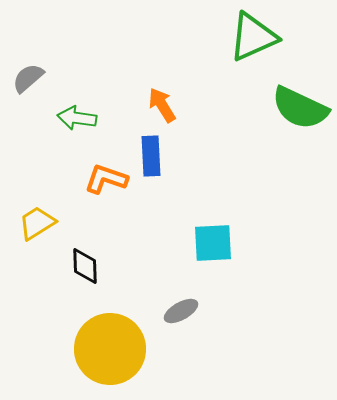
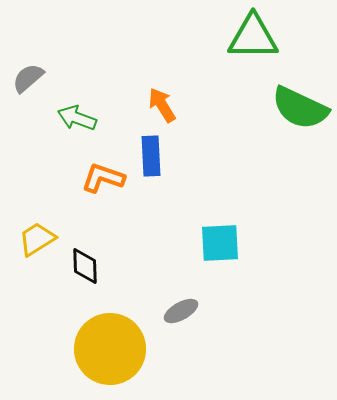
green triangle: rotated 24 degrees clockwise
green arrow: rotated 12 degrees clockwise
orange L-shape: moved 3 px left, 1 px up
yellow trapezoid: moved 16 px down
cyan square: moved 7 px right
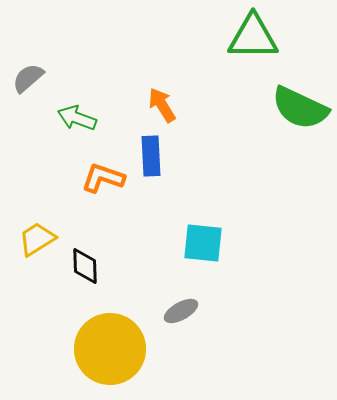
cyan square: moved 17 px left; rotated 9 degrees clockwise
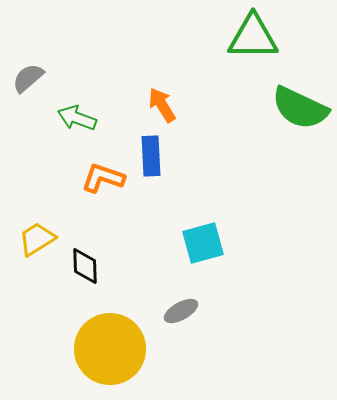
cyan square: rotated 21 degrees counterclockwise
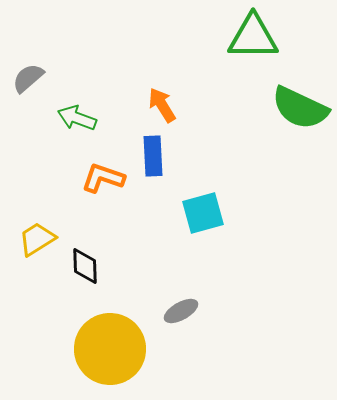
blue rectangle: moved 2 px right
cyan square: moved 30 px up
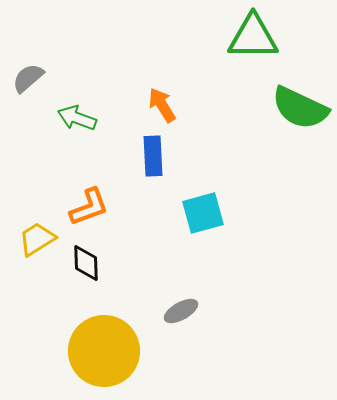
orange L-shape: moved 14 px left, 29 px down; rotated 141 degrees clockwise
black diamond: moved 1 px right, 3 px up
yellow circle: moved 6 px left, 2 px down
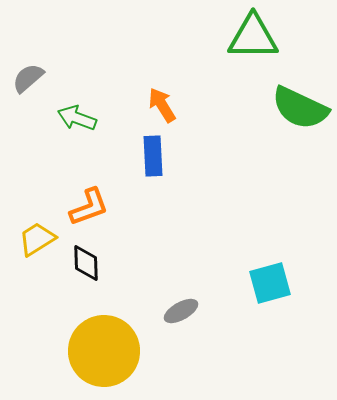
cyan square: moved 67 px right, 70 px down
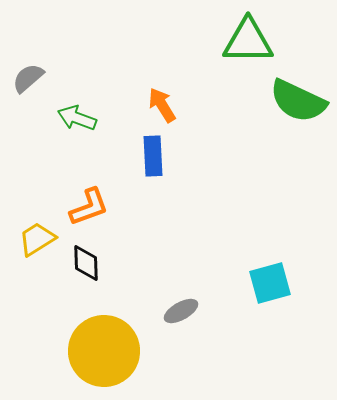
green triangle: moved 5 px left, 4 px down
green semicircle: moved 2 px left, 7 px up
